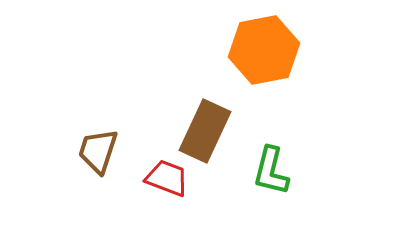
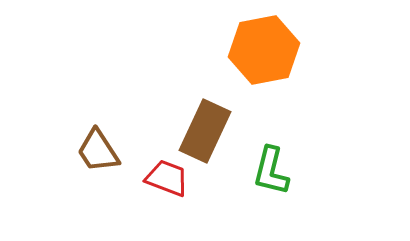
brown trapezoid: rotated 51 degrees counterclockwise
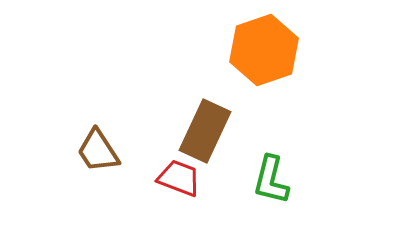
orange hexagon: rotated 8 degrees counterclockwise
green L-shape: moved 9 px down
red trapezoid: moved 12 px right
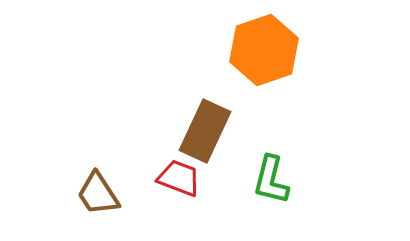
brown trapezoid: moved 43 px down
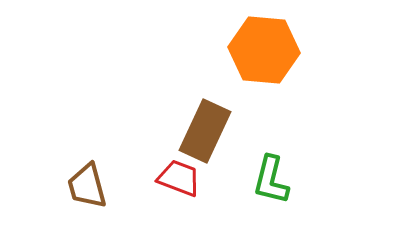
orange hexagon: rotated 24 degrees clockwise
brown trapezoid: moved 11 px left, 8 px up; rotated 18 degrees clockwise
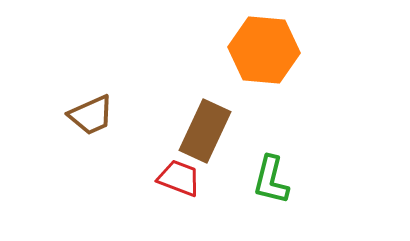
brown trapezoid: moved 4 px right, 71 px up; rotated 99 degrees counterclockwise
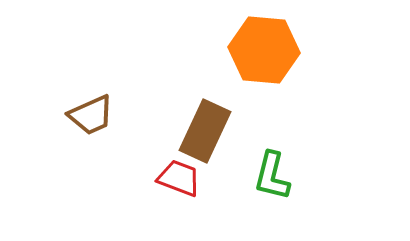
green L-shape: moved 1 px right, 4 px up
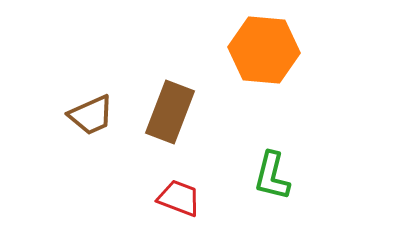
brown rectangle: moved 35 px left, 19 px up; rotated 4 degrees counterclockwise
red trapezoid: moved 20 px down
